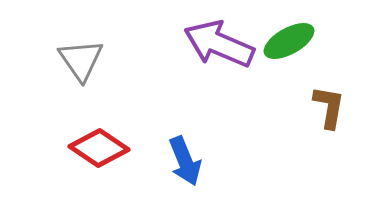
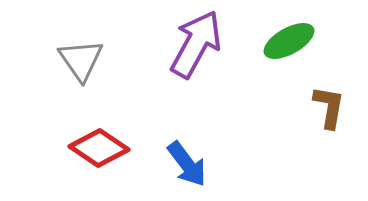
purple arrow: moved 23 px left; rotated 96 degrees clockwise
blue arrow: moved 2 px right, 3 px down; rotated 15 degrees counterclockwise
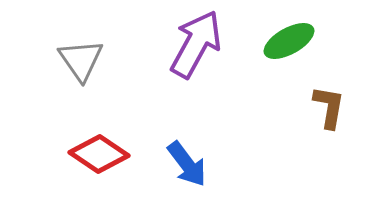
red diamond: moved 6 px down
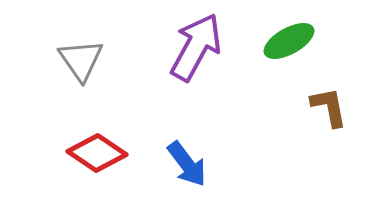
purple arrow: moved 3 px down
brown L-shape: rotated 21 degrees counterclockwise
red diamond: moved 2 px left, 1 px up
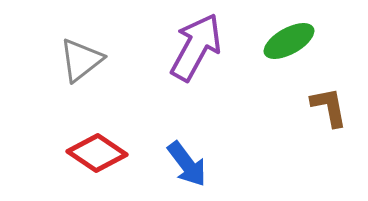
gray triangle: rotated 27 degrees clockwise
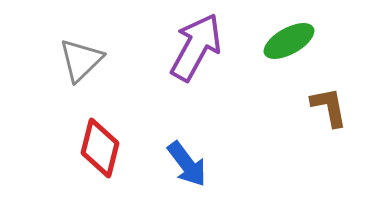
gray triangle: rotated 6 degrees counterclockwise
red diamond: moved 3 px right, 5 px up; rotated 70 degrees clockwise
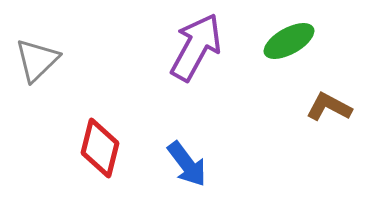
gray triangle: moved 44 px left
brown L-shape: rotated 51 degrees counterclockwise
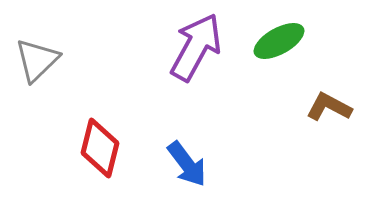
green ellipse: moved 10 px left
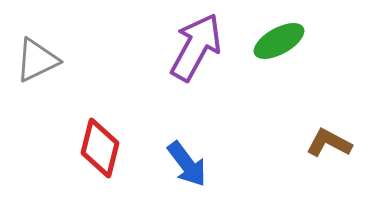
gray triangle: rotated 18 degrees clockwise
brown L-shape: moved 36 px down
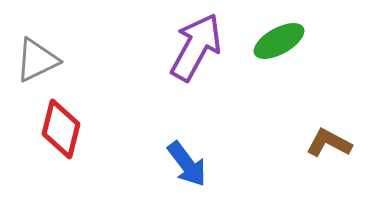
red diamond: moved 39 px left, 19 px up
